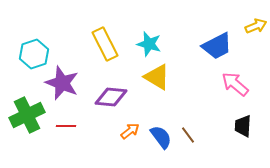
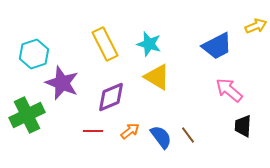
pink arrow: moved 6 px left, 6 px down
purple diamond: rotated 28 degrees counterclockwise
red line: moved 27 px right, 5 px down
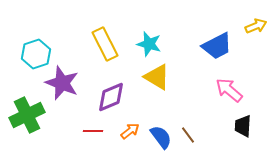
cyan hexagon: moved 2 px right
